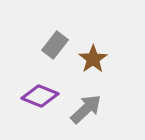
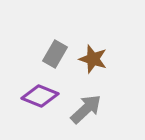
gray rectangle: moved 9 px down; rotated 8 degrees counterclockwise
brown star: rotated 20 degrees counterclockwise
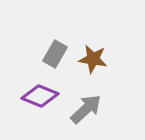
brown star: rotated 8 degrees counterclockwise
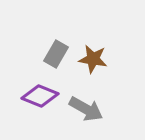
gray rectangle: moved 1 px right
gray arrow: rotated 72 degrees clockwise
